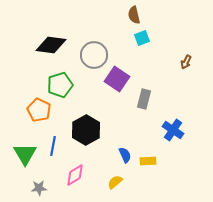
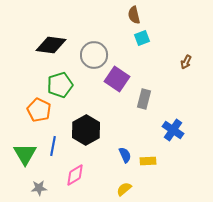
yellow semicircle: moved 9 px right, 7 px down
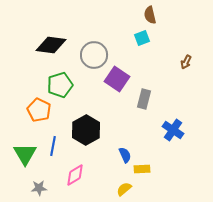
brown semicircle: moved 16 px right
yellow rectangle: moved 6 px left, 8 px down
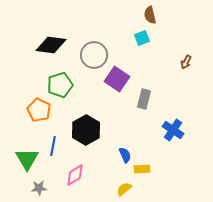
green triangle: moved 2 px right, 5 px down
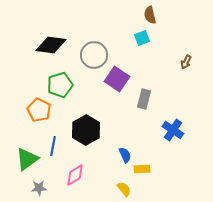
green triangle: rotated 25 degrees clockwise
yellow semicircle: rotated 91 degrees clockwise
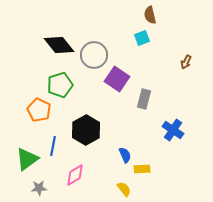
black diamond: moved 8 px right; rotated 44 degrees clockwise
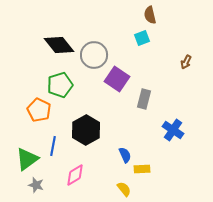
gray star: moved 3 px left, 3 px up; rotated 21 degrees clockwise
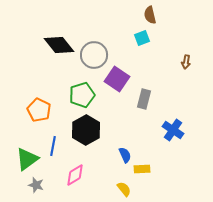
brown arrow: rotated 16 degrees counterclockwise
green pentagon: moved 22 px right, 10 px down
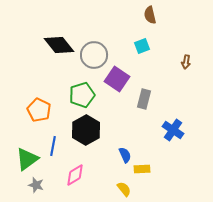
cyan square: moved 8 px down
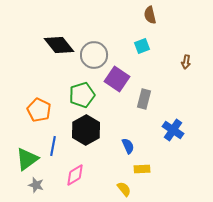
blue semicircle: moved 3 px right, 9 px up
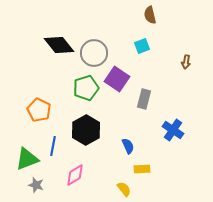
gray circle: moved 2 px up
green pentagon: moved 4 px right, 7 px up
green triangle: rotated 15 degrees clockwise
